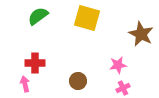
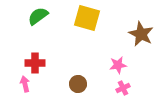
brown circle: moved 3 px down
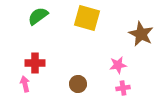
pink cross: rotated 16 degrees clockwise
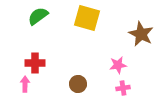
pink arrow: rotated 14 degrees clockwise
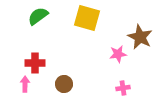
brown star: moved 1 px left, 3 px down
pink star: moved 11 px up
brown circle: moved 14 px left
